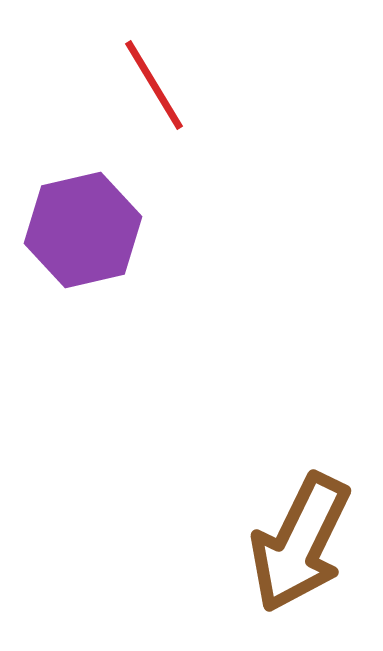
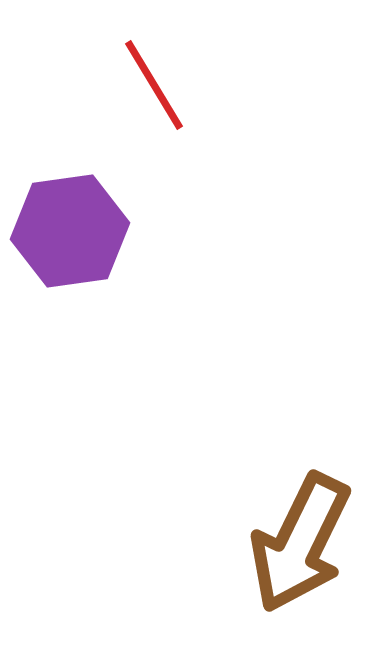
purple hexagon: moved 13 px left, 1 px down; rotated 5 degrees clockwise
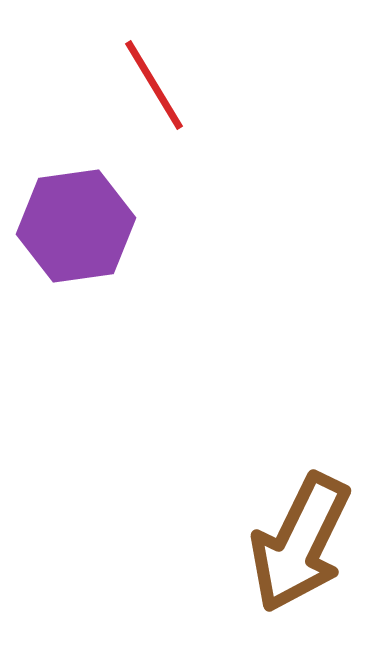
purple hexagon: moved 6 px right, 5 px up
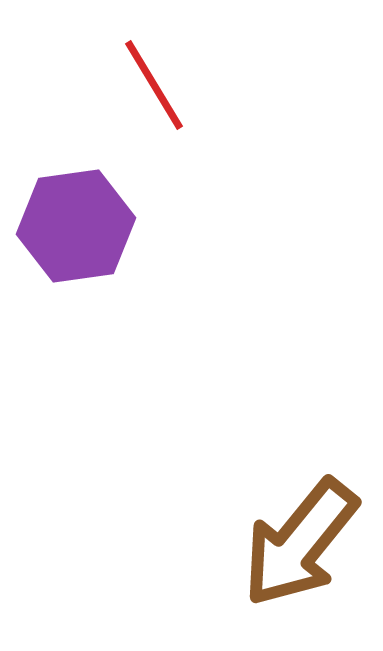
brown arrow: rotated 13 degrees clockwise
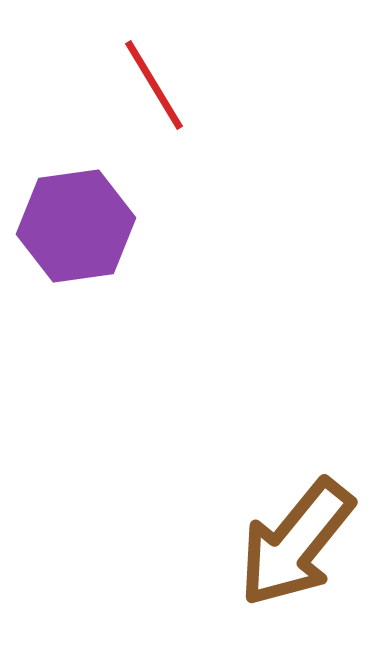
brown arrow: moved 4 px left
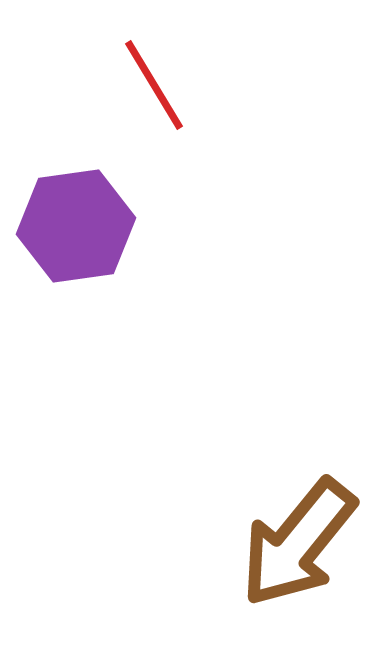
brown arrow: moved 2 px right
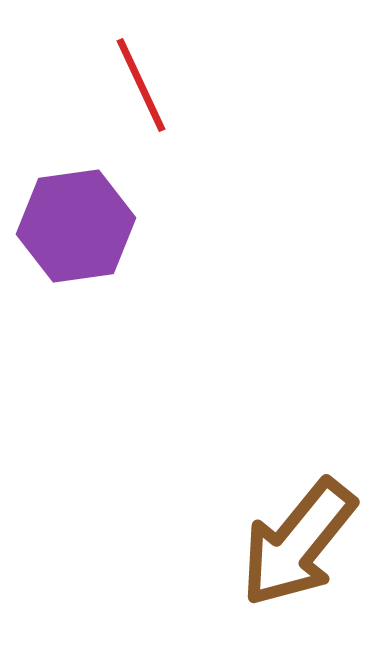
red line: moved 13 px left; rotated 6 degrees clockwise
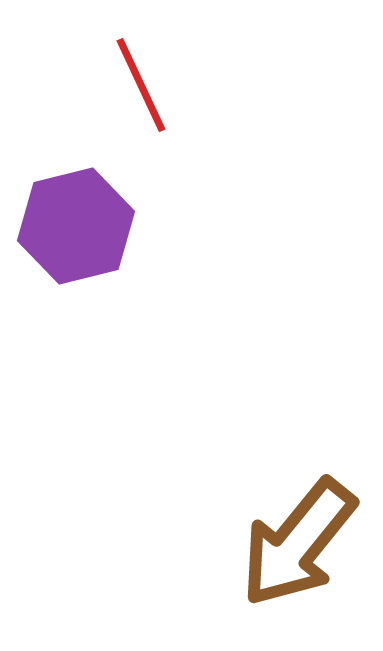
purple hexagon: rotated 6 degrees counterclockwise
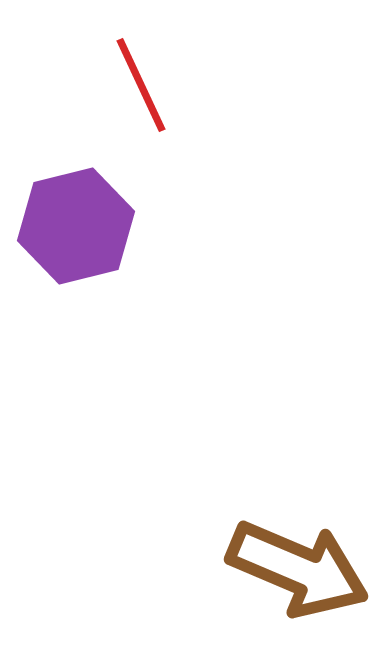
brown arrow: moved 26 px down; rotated 106 degrees counterclockwise
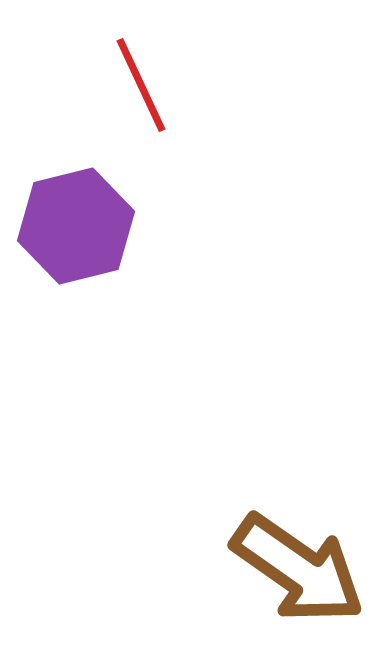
brown arrow: rotated 12 degrees clockwise
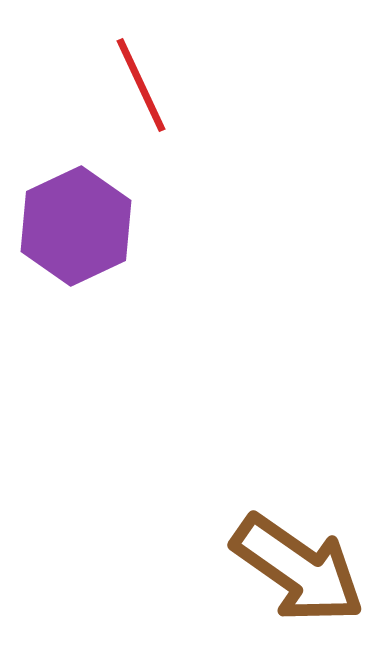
purple hexagon: rotated 11 degrees counterclockwise
